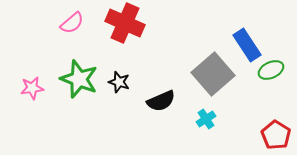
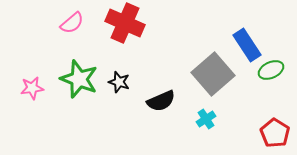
red pentagon: moved 1 px left, 2 px up
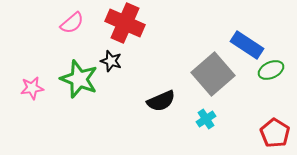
blue rectangle: rotated 24 degrees counterclockwise
black star: moved 8 px left, 21 px up
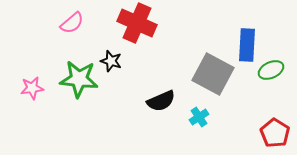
red cross: moved 12 px right
blue rectangle: rotated 60 degrees clockwise
gray square: rotated 21 degrees counterclockwise
green star: rotated 15 degrees counterclockwise
cyan cross: moved 7 px left, 2 px up
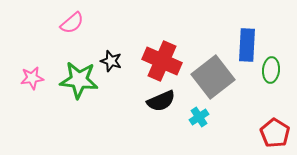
red cross: moved 25 px right, 38 px down
green ellipse: rotated 60 degrees counterclockwise
gray square: moved 3 px down; rotated 24 degrees clockwise
green star: moved 1 px down
pink star: moved 10 px up
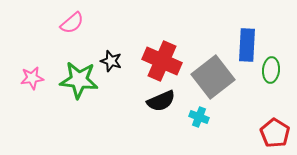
cyan cross: rotated 36 degrees counterclockwise
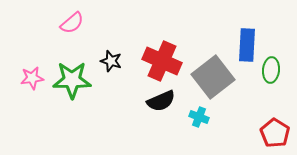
green star: moved 7 px left; rotated 6 degrees counterclockwise
